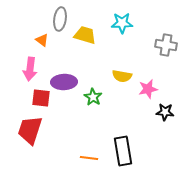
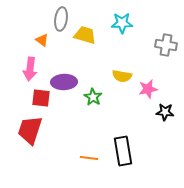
gray ellipse: moved 1 px right
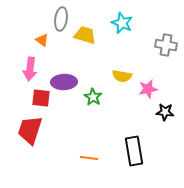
cyan star: rotated 25 degrees clockwise
black rectangle: moved 11 px right
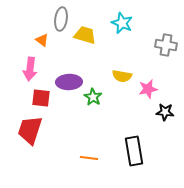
purple ellipse: moved 5 px right
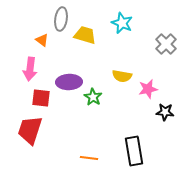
gray cross: moved 1 px up; rotated 35 degrees clockwise
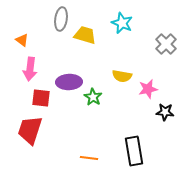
orange triangle: moved 20 px left
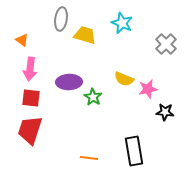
yellow semicircle: moved 2 px right, 3 px down; rotated 12 degrees clockwise
red square: moved 10 px left
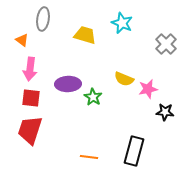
gray ellipse: moved 18 px left
purple ellipse: moved 1 px left, 2 px down
black rectangle: rotated 24 degrees clockwise
orange line: moved 1 px up
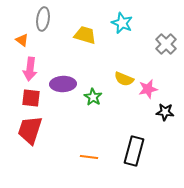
purple ellipse: moved 5 px left
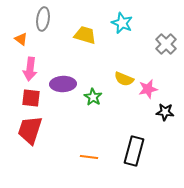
orange triangle: moved 1 px left, 1 px up
